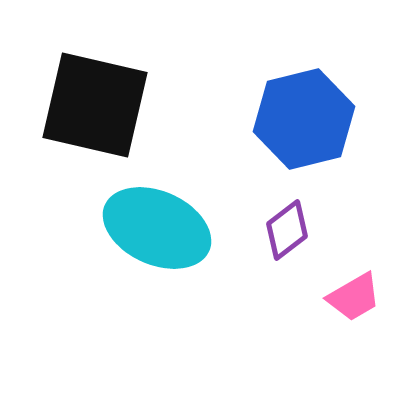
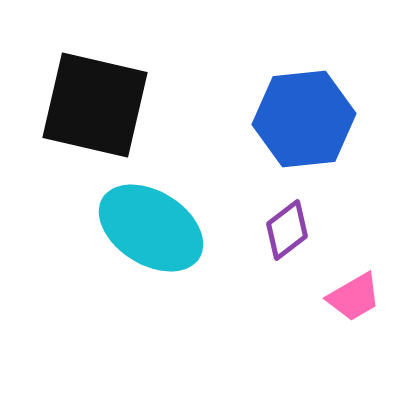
blue hexagon: rotated 8 degrees clockwise
cyan ellipse: moved 6 px left; rotated 8 degrees clockwise
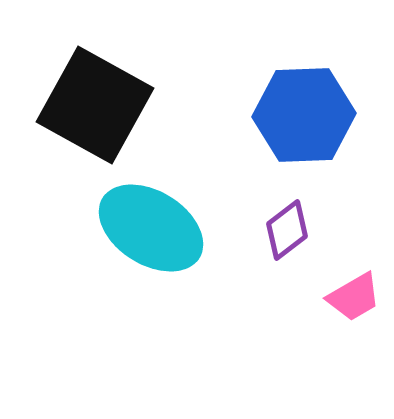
black square: rotated 16 degrees clockwise
blue hexagon: moved 4 px up; rotated 4 degrees clockwise
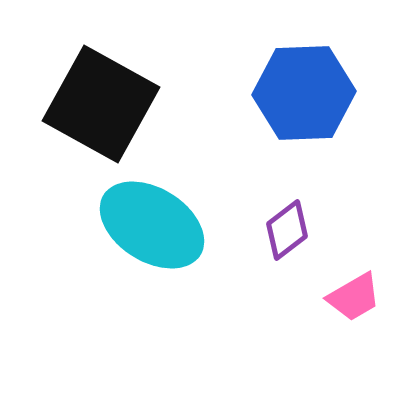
black square: moved 6 px right, 1 px up
blue hexagon: moved 22 px up
cyan ellipse: moved 1 px right, 3 px up
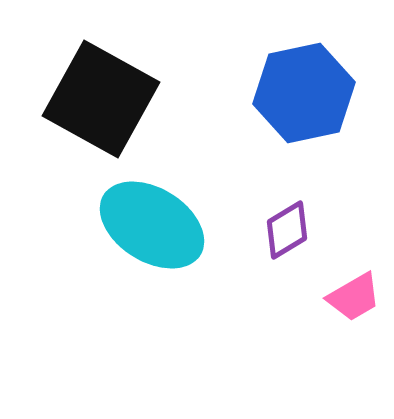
blue hexagon: rotated 10 degrees counterclockwise
black square: moved 5 px up
purple diamond: rotated 6 degrees clockwise
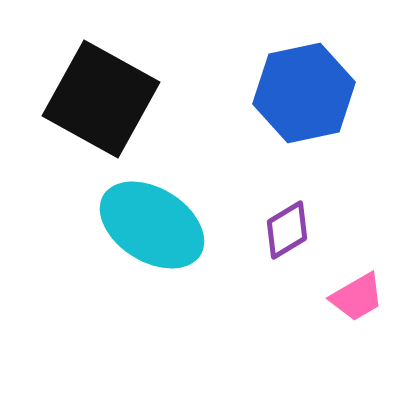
pink trapezoid: moved 3 px right
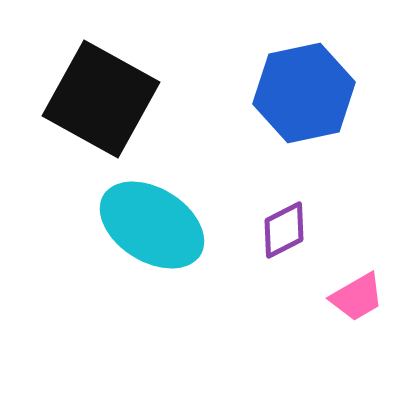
purple diamond: moved 3 px left; rotated 4 degrees clockwise
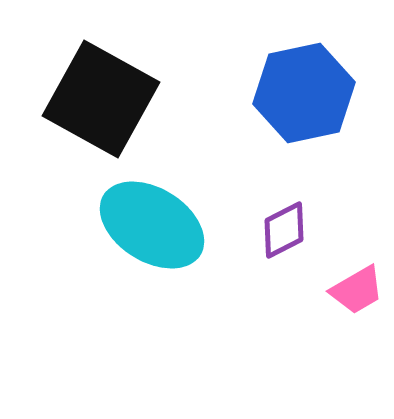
pink trapezoid: moved 7 px up
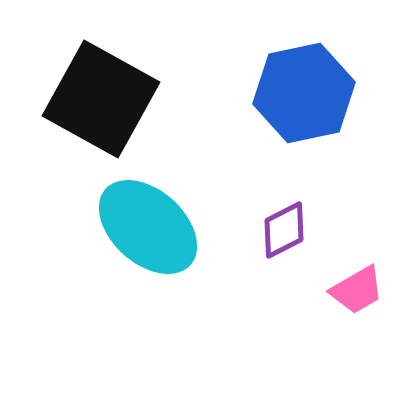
cyan ellipse: moved 4 px left, 2 px down; rotated 10 degrees clockwise
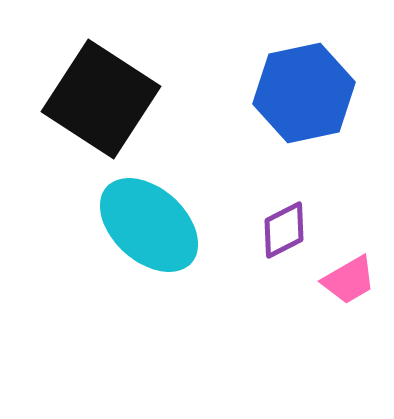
black square: rotated 4 degrees clockwise
cyan ellipse: moved 1 px right, 2 px up
pink trapezoid: moved 8 px left, 10 px up
